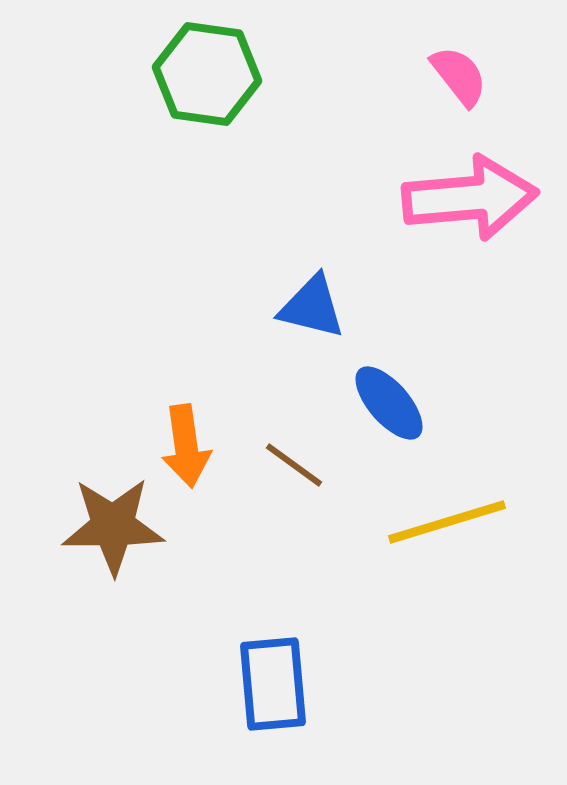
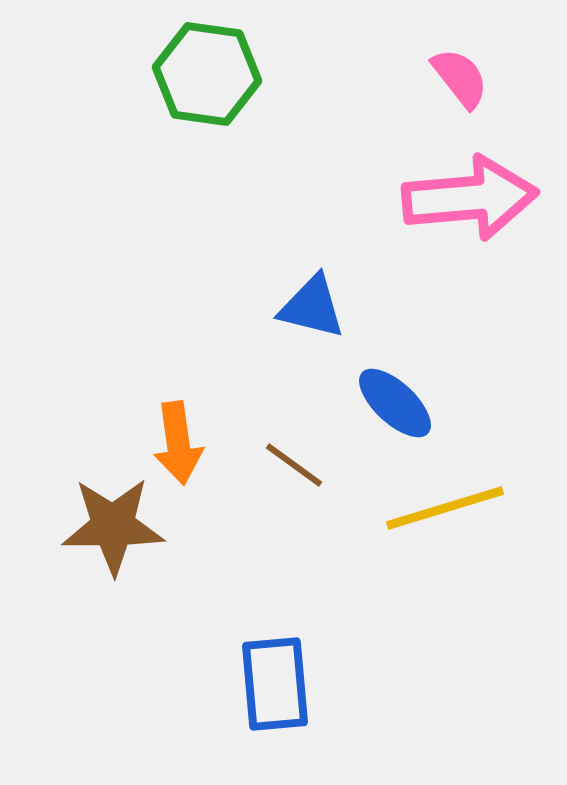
pink semicircle: moved 1 px right, 2 px down
blue ellipse: moved 6 px right; rotated 6 degrees counterclockwise
orange arrow: moved 8 px left, 3 px up
yellow line: moved 2 px left, 14 px up
blue rectangle: moved 2 px right
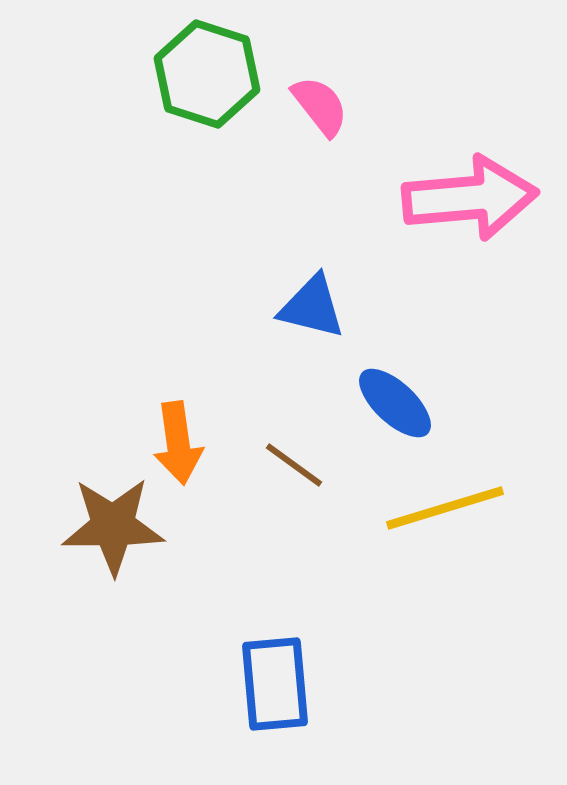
green hexagon: rotated 10 degrees clockwise
pink semicircle: moved 140 px left, 28 px down
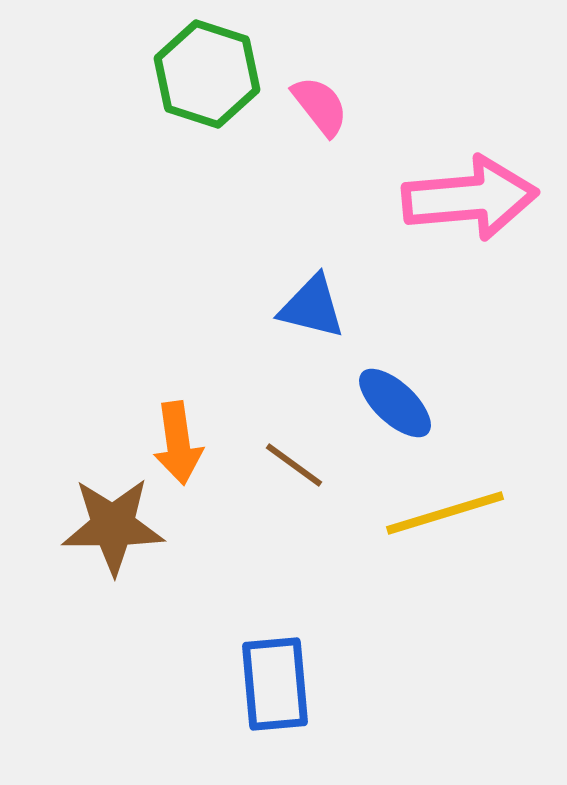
yellow line: moved 5 px down
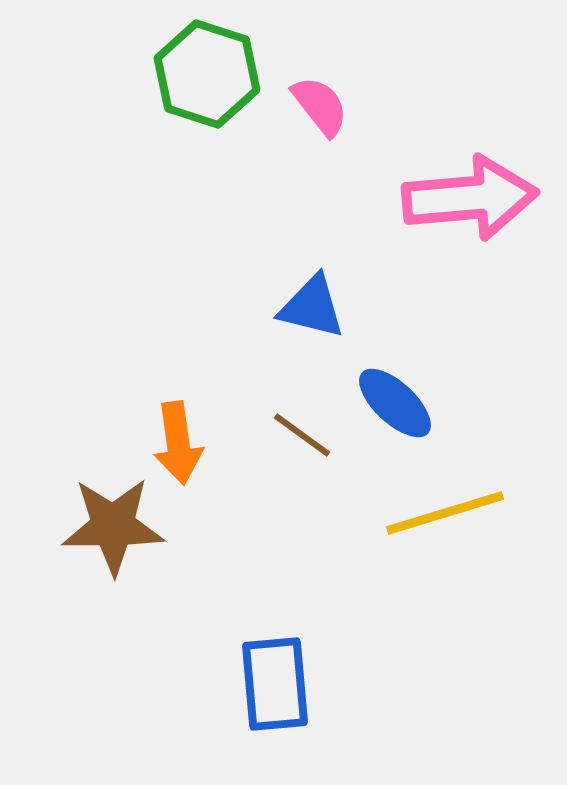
brown line: moved 8 px right, 30 px up
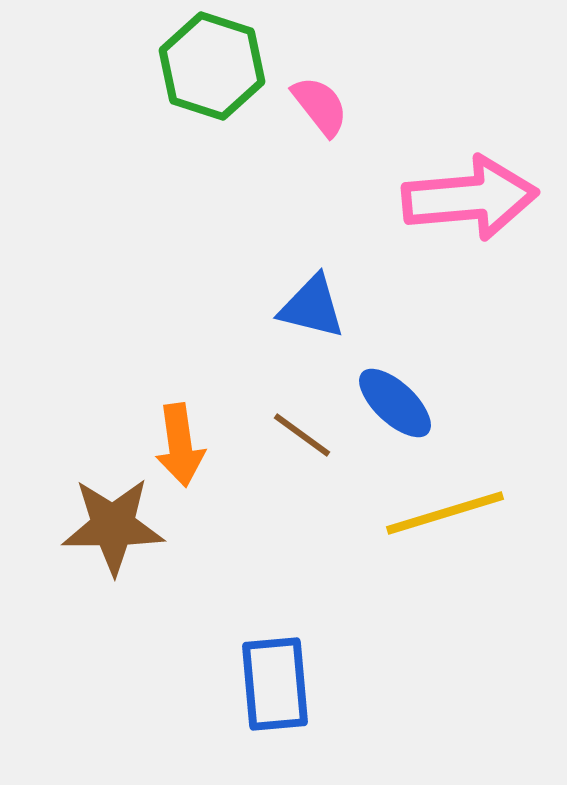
green hexagon: moved 5 px right, 8 px up
orange arrow: moved 2 px right, 2 px down
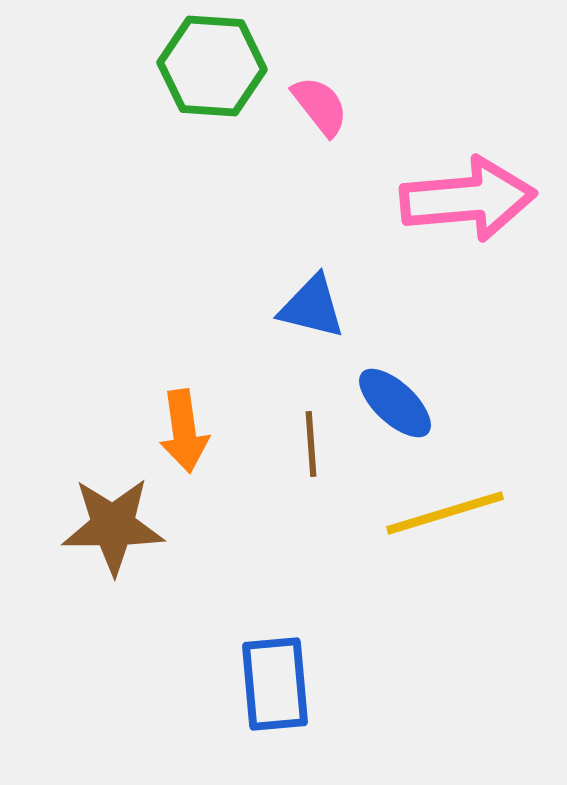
green hexagon: rotated 14 degrees counterclockwise
pink arrow: moved 2 px left, 1 px down
brown line: moved 9 px right, 9 px down; rotated 50 degrees clockwise
orange arrow: moved 4 px right, 14 px up
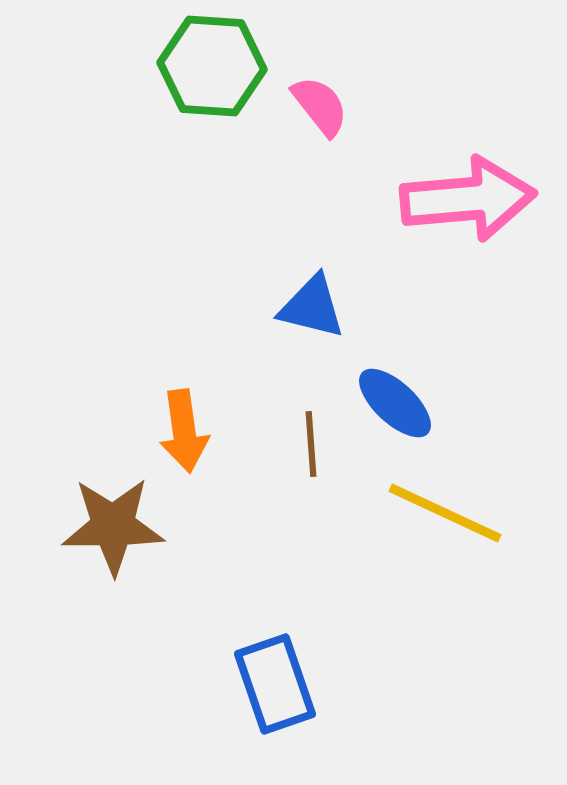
yellow line: rotated 42 degrees clockwise
blue rectangle: rotated 14 degrees counterclockwise
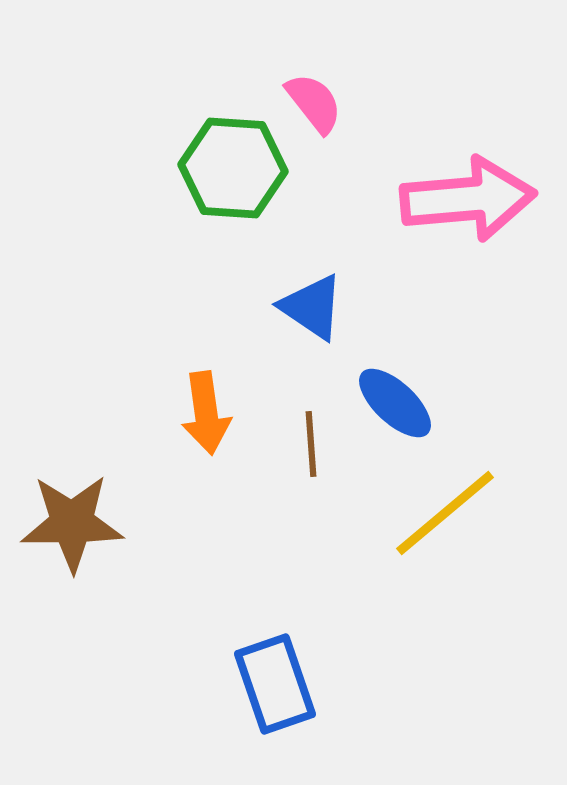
green hexagon: moved 21 px right, 102 px down
pink semicircle: moved 6 px left, 3 px up
blue triangle: rotated 20 degrees clockwise
orange arrow: moved 22 px right, 18 px up
yellow line: rotated 65 degrees counterclockwise
brown star: moved 41 px left, 3 px up
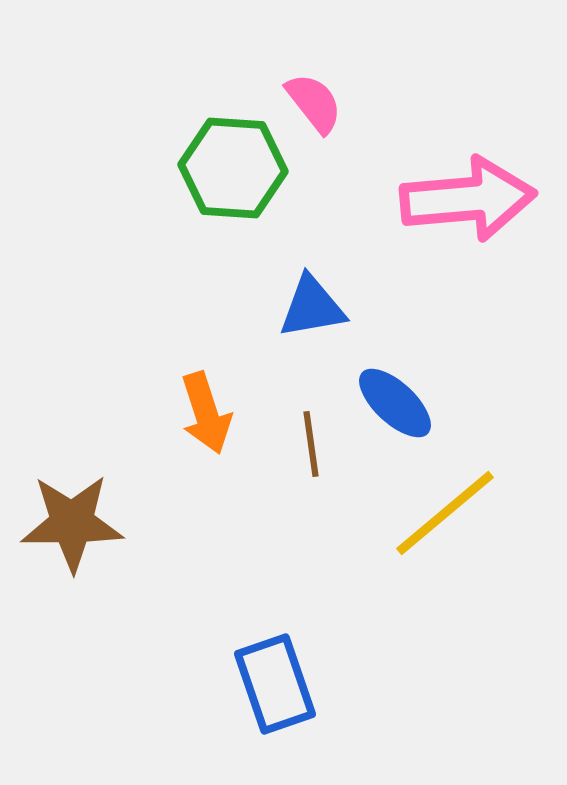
blue triangle: rotated 44 degrees counterclockwise
orange arrow: rotated 10 degrees counterclockwise
brown line: rotated 4 degrees counterclockwise
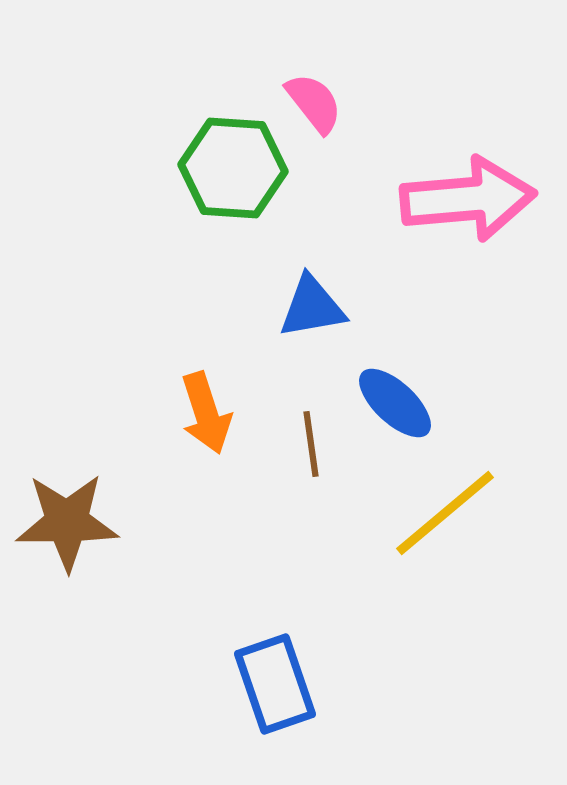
brown star: moved 5 px left, 1 px up
